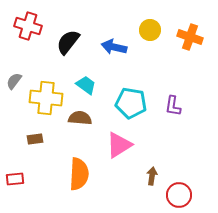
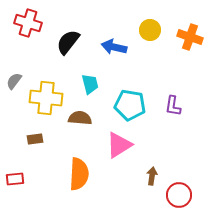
red cross: moved 3 px up
cyan trapezoid: moved 4 px right, 1 px up; rotated 40 degrees clockwise
cyan pentagon: moved 1 px left, 2 px down
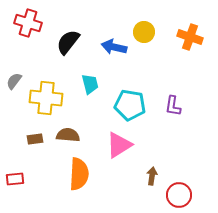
yellow circle: moved 6 px left, 2 px down
brown semicircle: moved 12 px left, 17 px down
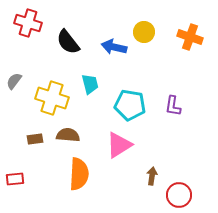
black semicircle: rotated 76 degrees counterclockwise
yellow cross: moved 6 px right; rotated 12 degrees clockwise
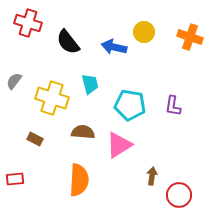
brown semicircle: moved 15 px right, 3 px up
brown rectangle: rotated 35 degrees clockwise
orange semicircle: moved 6 px down
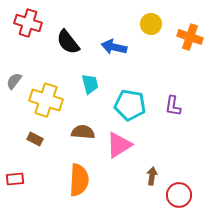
yellow circle: moved 7 px right, 8 px up
yellow cross: moved 6 px left, 2 px down
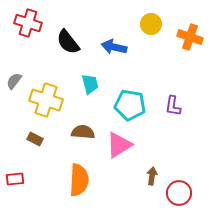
red circle: moved 2 px up
